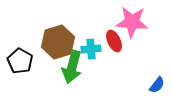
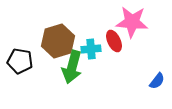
brown hexagon: moved 1 px up
black pentagon: rotated 20 degrees counterclockwise
blue semicircle: moved 4 px up
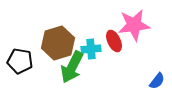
pink star: moved 2 px right, 3 px down; rotated 12 degrees counterclockwise
brown hexagon: moved 2 px down
green arrow: rotated 12 degrees clockwise
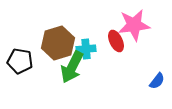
red ellipse: moved 2 px right
cyan cross: moved 5 px left
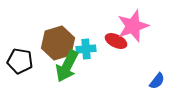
pink star: moved 1 px left, 1 px down; rotated 12 degrees counterclockwise
red ellipse: rotated 40 degrees counterclockwise
green arrow: moved 5 px left, 1 px up
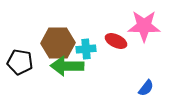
pink star: moved 11 px right; rotated 20 degrees clockwise
brown hexagon: rotated 16 degrees clockwise
black pentagon: moved 1 px down
green arrow: rotated 64 degrees clockwise
blue semicircle: moved 11 px left, 7 px down
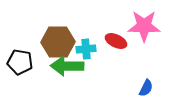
brown hexagon: moved 1 px up
blue semicircle: rotated 12 degrees counterclockwise
